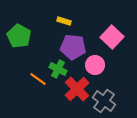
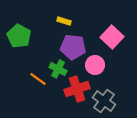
red cross: rotated 25 degrees clockwise
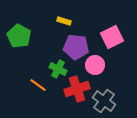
pink square: rotated 20 degrees clockwise
purple pentagon: moved 3 px right
orange line: moved 6 px down
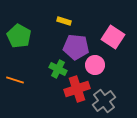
pink square: moved 1 px right; rotated 30 degrees counterclockwise
orange line: moved 23 px left, 5 px up; rotated 18 degrees counterclockwise
gray cross: rotated 15 degrees clockwise
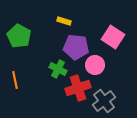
orange line: rotated 60 degrees clockwise
red cross: moved 1 px right, 1 px up
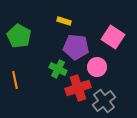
pink circle: moved 2 px right, 2 px down
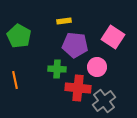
yellow rectangle: rotated 24 degrees counterclockwise
purple pentagon: moved 1 px left, 2 px up
green cross: moved 1 px left; rotated 24 degrees counterclockwise
red cross: rotated 25 degrees clockwise
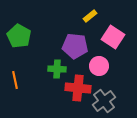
yellow rectangle: moved 26 px right, 5 px up; rotated 32 degrees counterclockwise
purple pentagon: moved 1 px down
pink circle: moved 2 px right, 1 px up
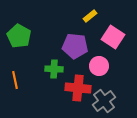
green cross: moved 3 px left
